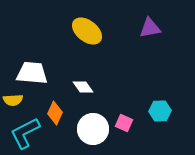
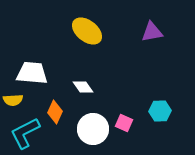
purple triangle: moved 2 px right, 4 px down
orange diamond: moved 1 px up
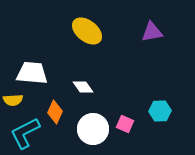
pink square: moved 1 px right, 1 px down
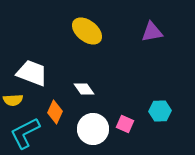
white trapezoid: rotated 16 degrees clockwise
white diamond: moved 1 px right, 2 px down
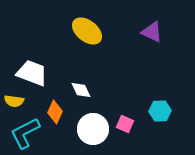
purple triangle: rotated 35 degrees clockwise
white diamond: moved 3 px left, 1 px down; rotated 10 degrees clockwise
yellow semicircle: moved 1 px right, 1 px down; rotated 12 degrees clockwise
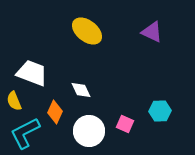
yellow semicircle: rotated 60 degrees clockwise
white circle: moved 4 px left, 2 px down
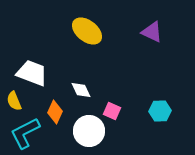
pink square: moved 13 px left, 13 px up
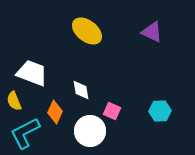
white diamond: rotated 15 degrees clockwise
white circle: moved 1 px right
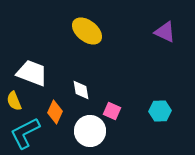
purple triangle: moved 13 px right
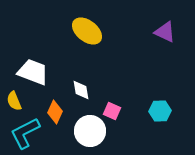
white trapezoid: moved 1 px right, 1 px up
